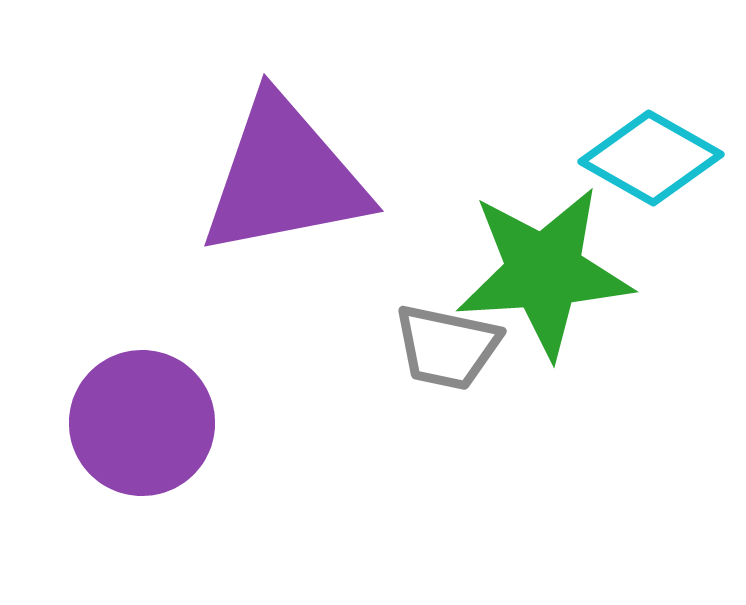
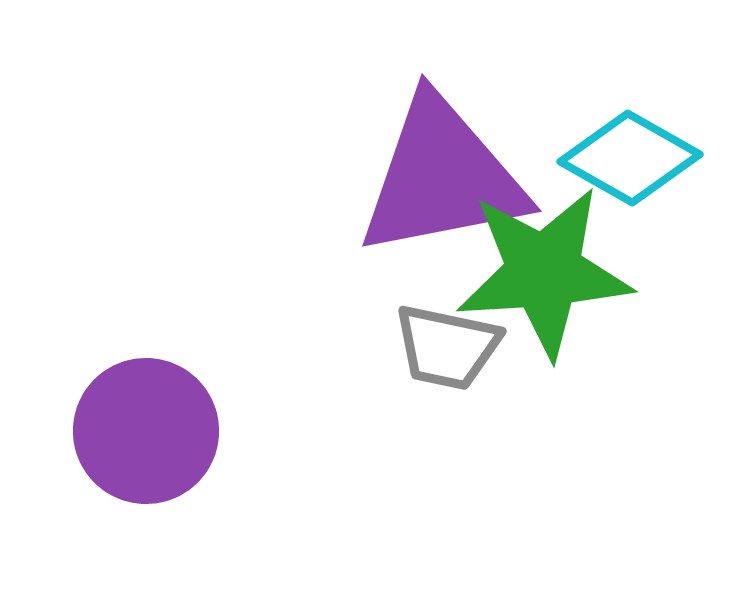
cyan diamond: moved 21 px left
purple triangle: moved 158 px right
purple circle: moved 4 px right, 8 px down
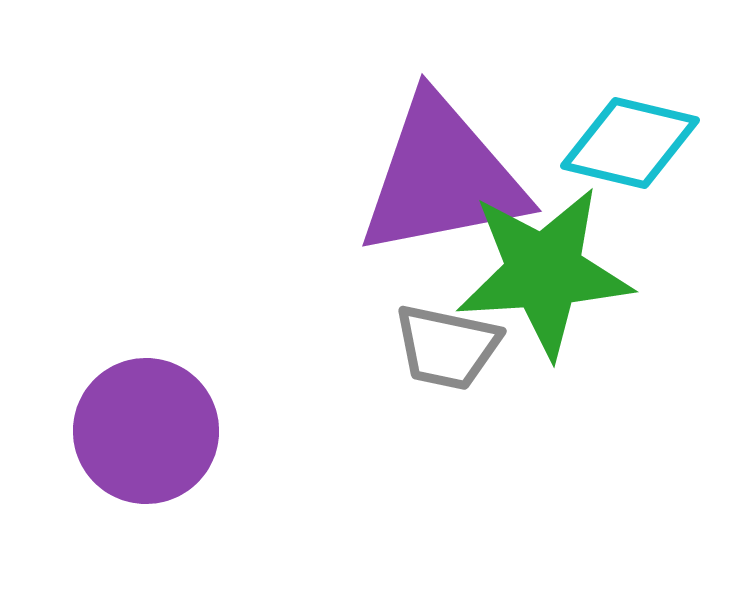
cyan diamond: moved 15 px up; rotated 16 degrees counterclockwise
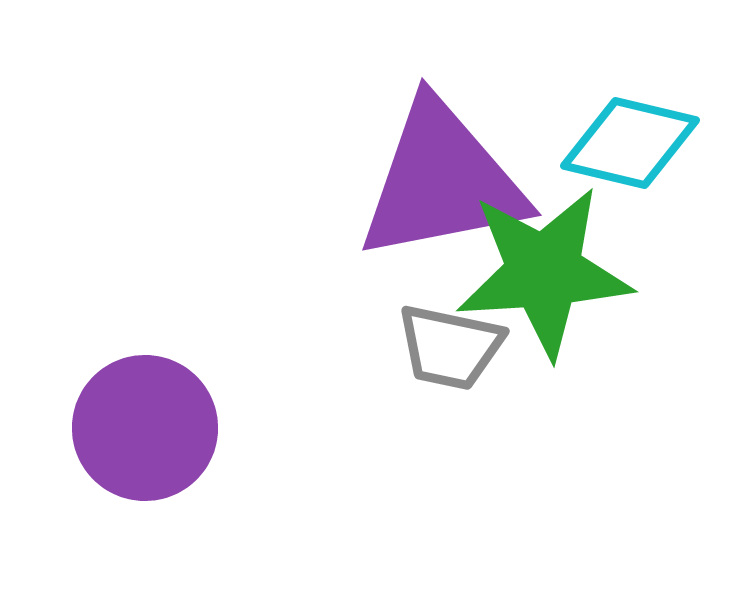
purple triangle: moved 4 px down
gray trapezoid: moved 3 px right
purple circle: moved 1 px left, 3 px up
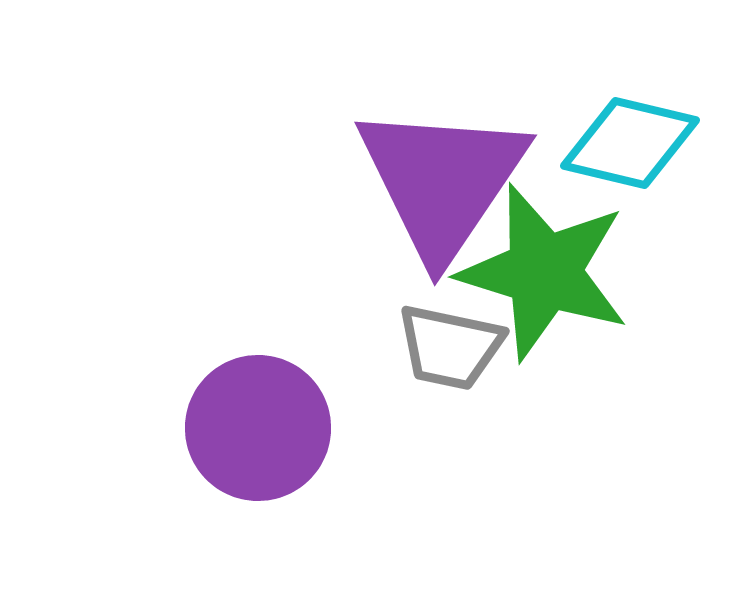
purple triangle: rotated 45 degrees counterclockwise
green star: rotated 21 degrees clockwise
purple circle: moved 113 px right
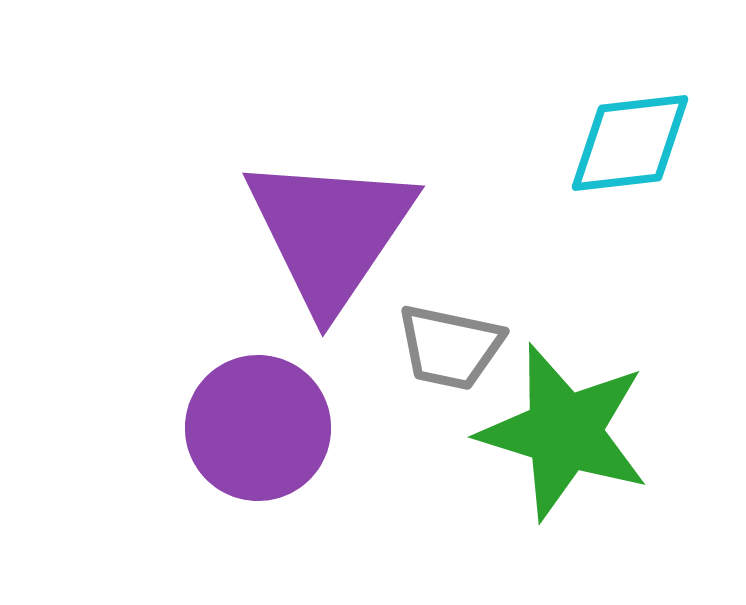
cyan diamond: rotated 20 degrees counterclockwise
purple triangle: moved 112 px left, 51 px down
green star: moved 20 px right, 160 px down
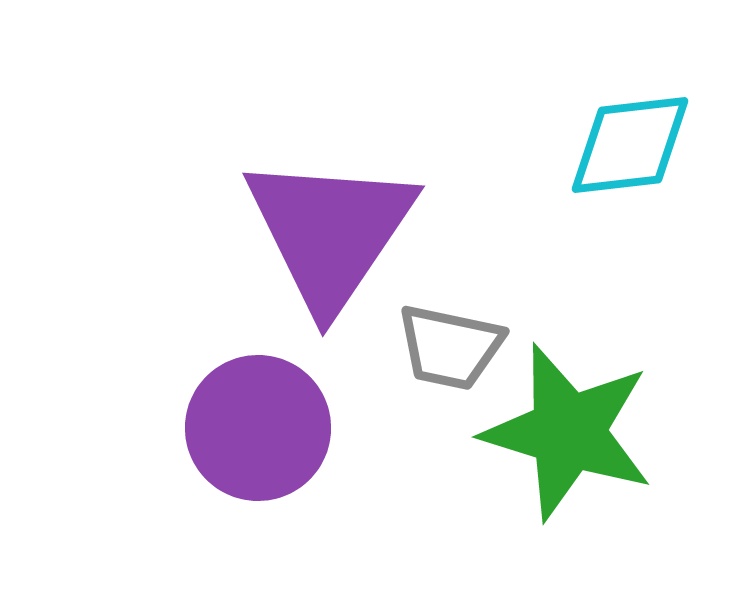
cyan diamond: moved 2 px down
green star: moved 4 px right
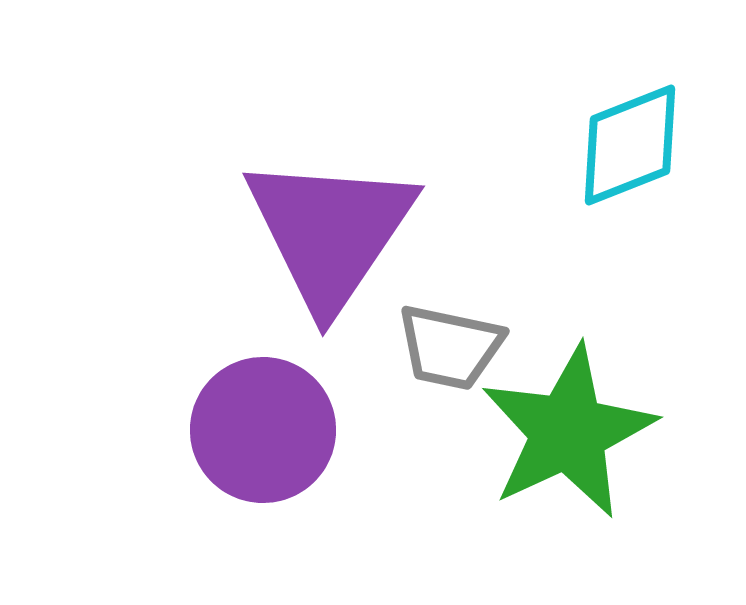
cyan diamond: rotated 15 degrees counterclockwise
purple circle: moved 5 px right, 2 px down
green star: rotated 30 degrees clockwise
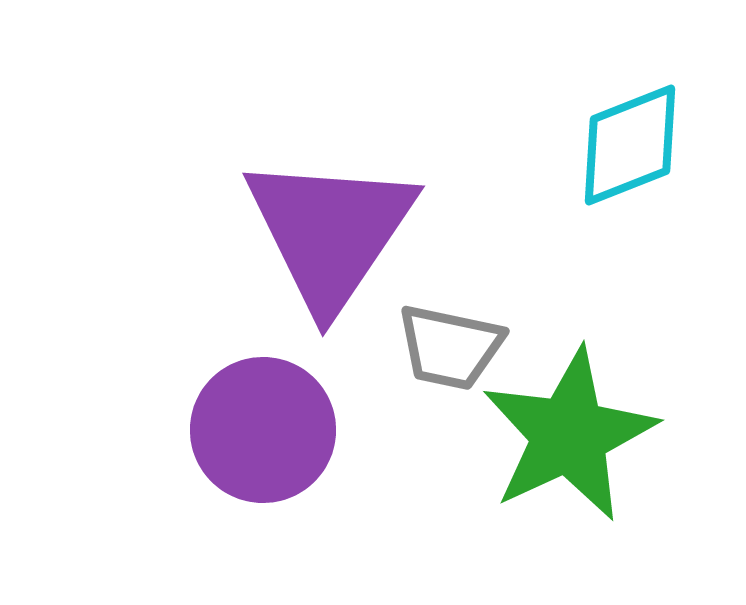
green star: moved 1 px right, 3 px down
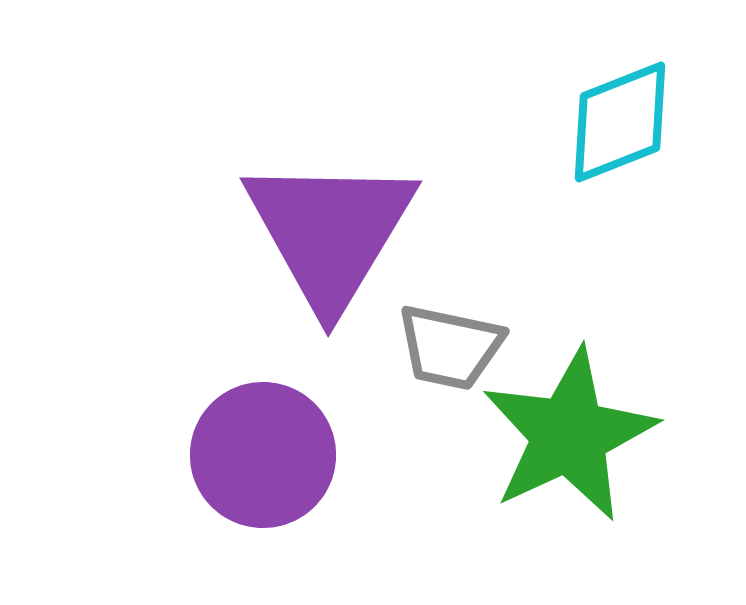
cyan diamond: moved 10 px left, 23 px up
purple triangle: rotated 3 degrees counterclockwise
purple circle: moved 25 px down
